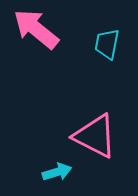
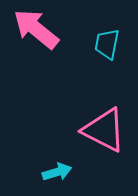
pink triangle: moved 9 px right, 6 px up
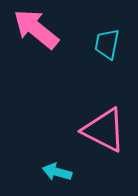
cyan arrow: rotated 148 degrees counterclockwise
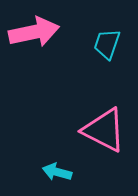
pink arrow: moved 2 px left, 3 px down; rotated 129 degrees clockwise
cyan trapezoid: rotated 8 degrees clockwise
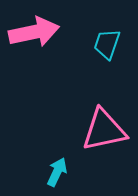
pink triangle: rotated 39 degrees counterclockwise
cyan arrow: rotated 100 degrees clockwise
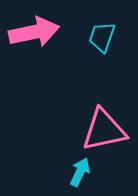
cyan trapezoid: moved 5 px left, 7 px up
cyan arrow: moved 23 px right
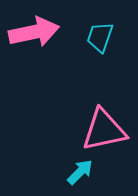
cyan trapezoid: moved 2 px left
cyan arrow: rotated 20 degrees clockwise
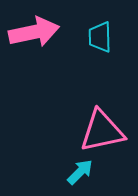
cyan trapezoid: rotated 20 degrees counterclockwise
pink triangle: moved 2 px left, 1 px down
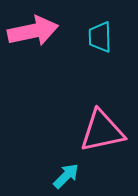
pink arrow: moved 1 px left, 1 px up
cyan arrow: moved 14 px left, 4 px down
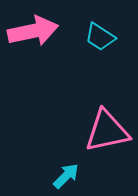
cyan trapezoid: rotated 56 degrees counterclockwise
pink triangle: moved 5 px right
